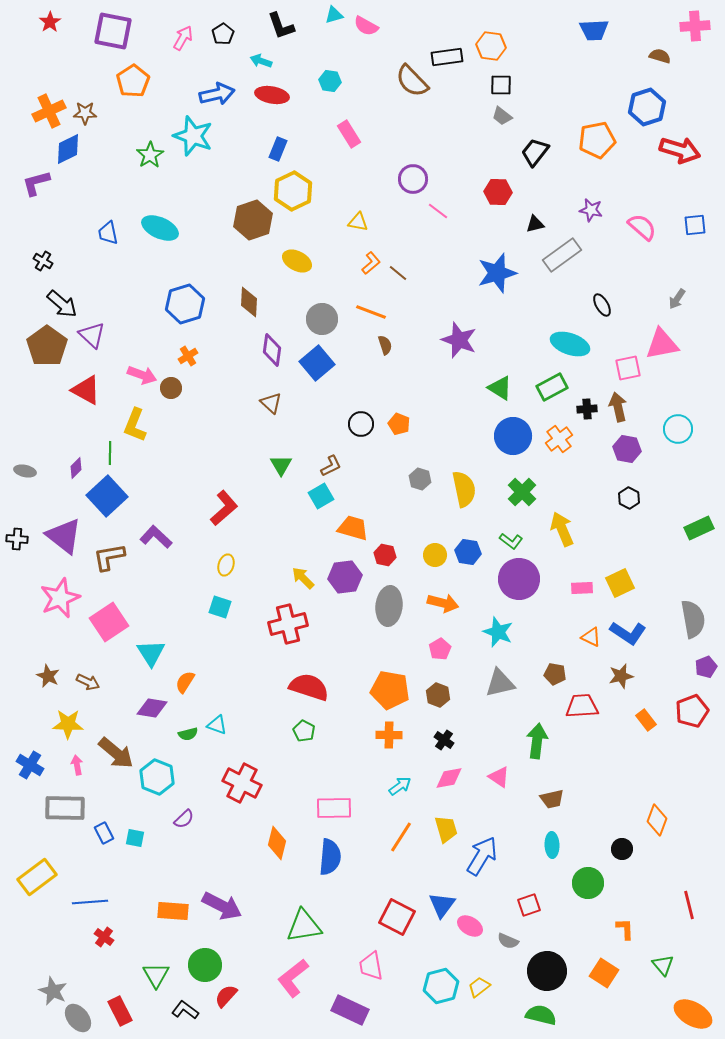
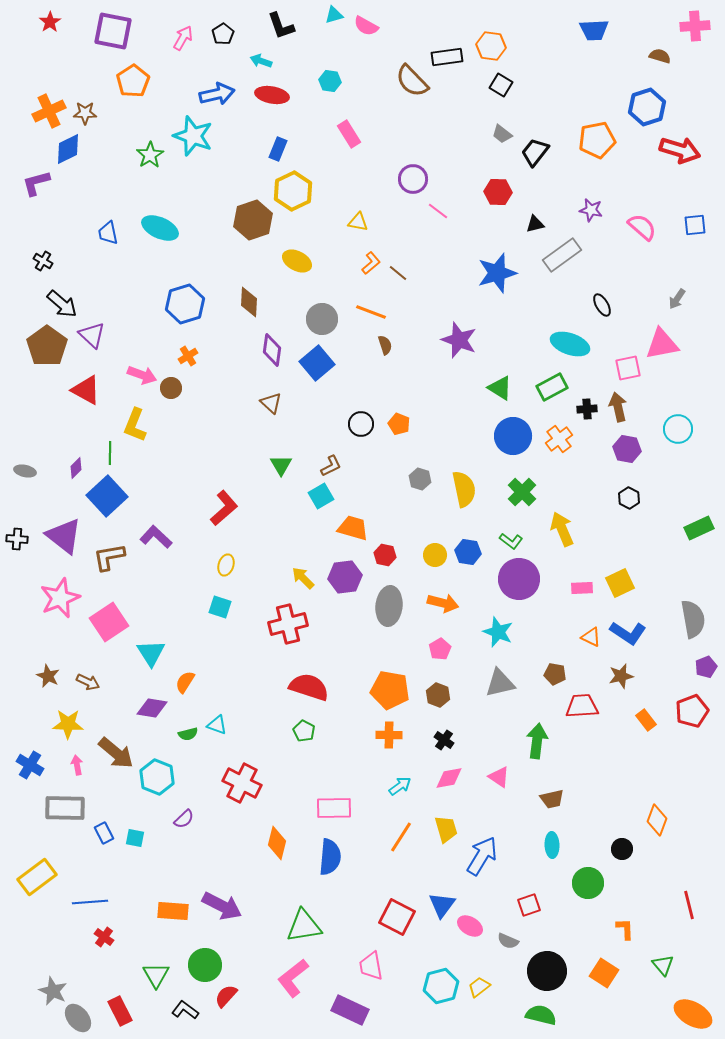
black square at (501, 85): rotated 30 degrees clockwise
gray trapezoid at (502, 116): moved 18 px down
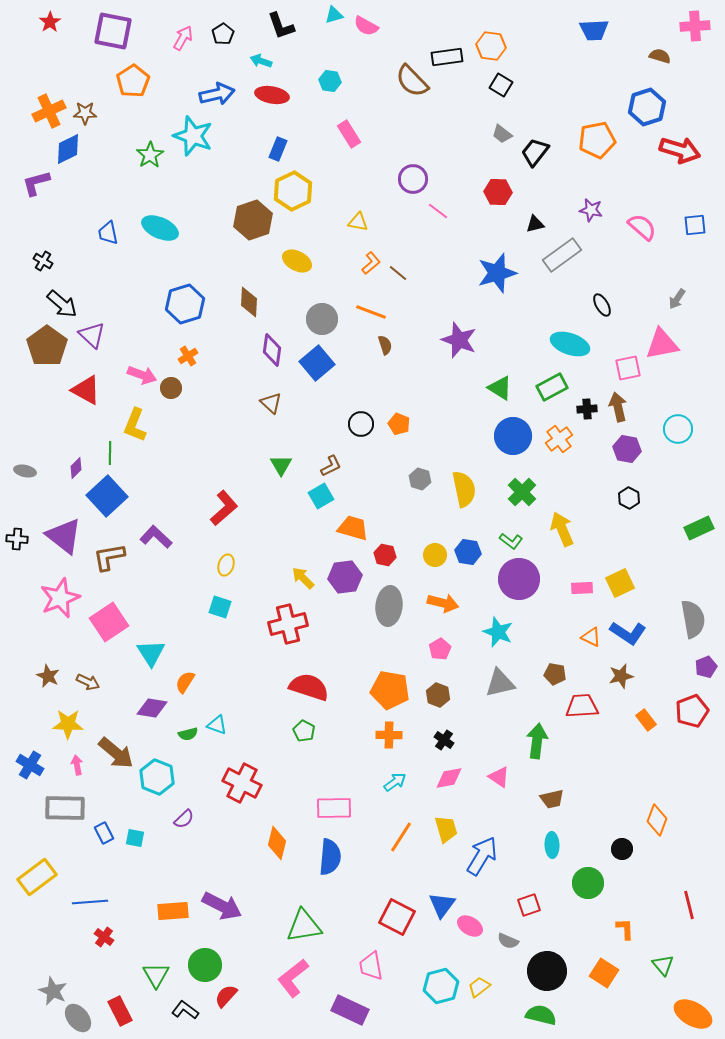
cyan arrow at (400, 786): moved 5 px left, 4 px up
orange rectangle at (173, 911): rotated 8 degrees counterclockwise
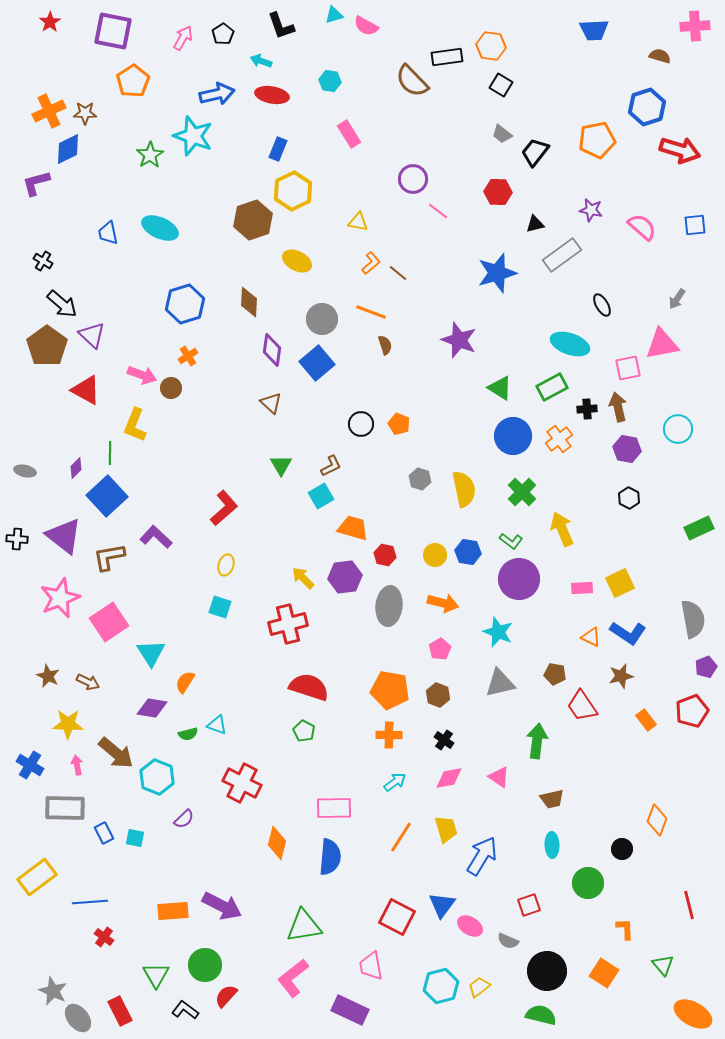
red trapezoid at (582, 706): rotated 120 degrees counterclockwise
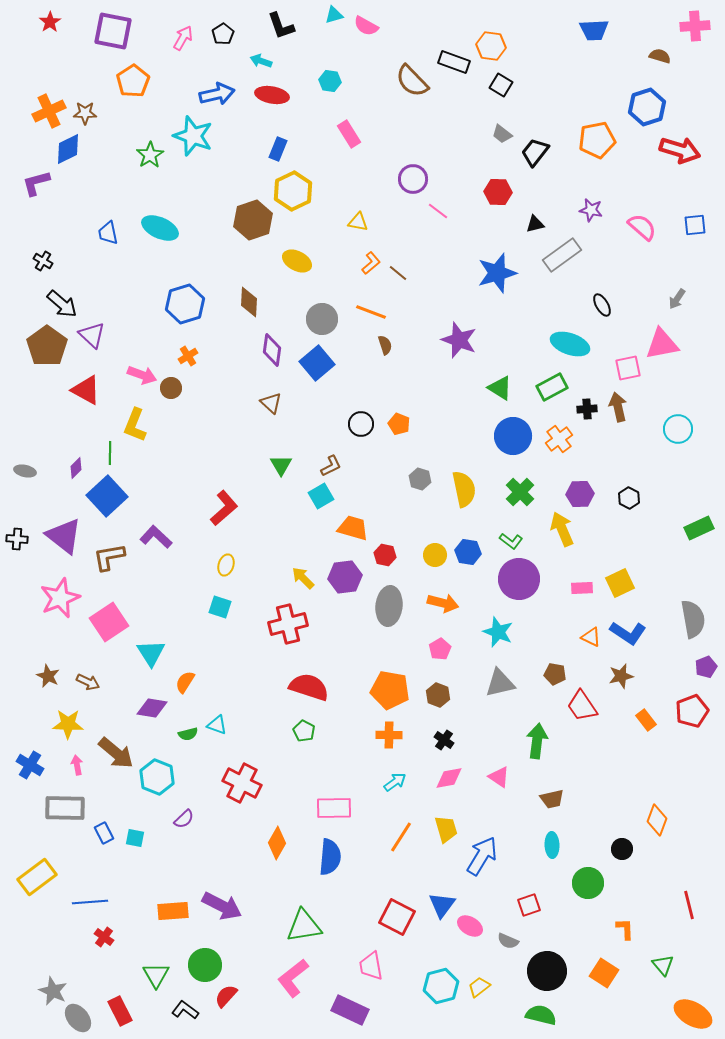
black rectangle at (447, 57): moved 7 px right, 5 px down; rotated 28 degrees clockwise
purple hexagon at (627, 449): moved 47 px left, 45 px down; rotated 12 degrees counterclockwise
green cross at (522, 492): moved 2 px left
orange diamond at (277, 843): rotated 16 degrees clockwise
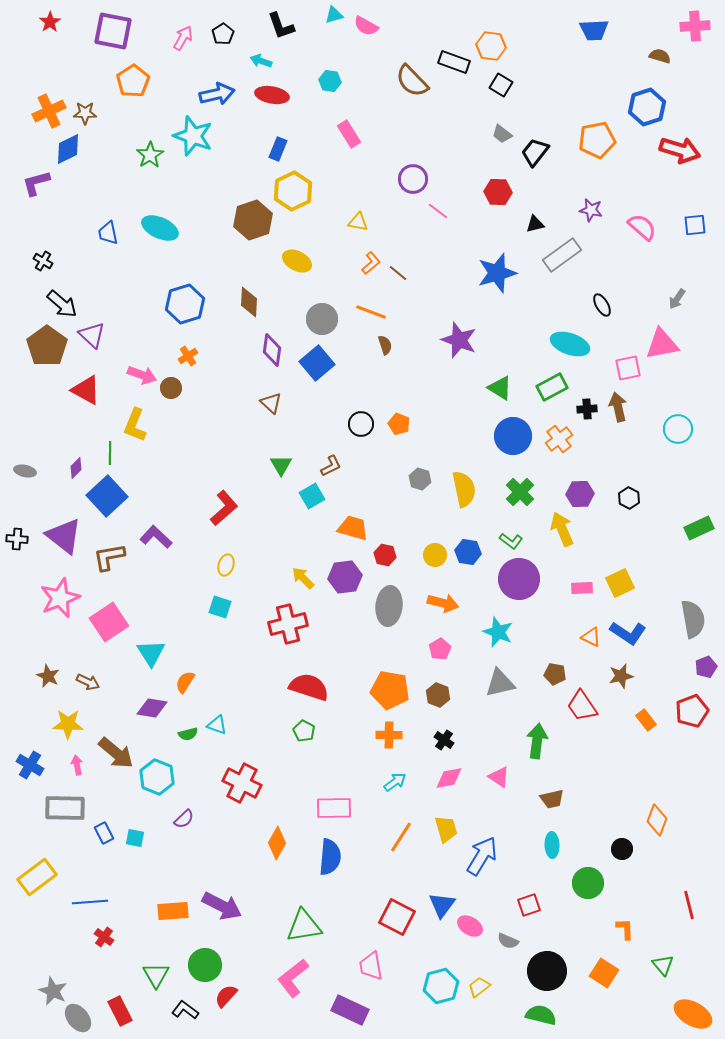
cyan square at (321, 496): moved 9 px left
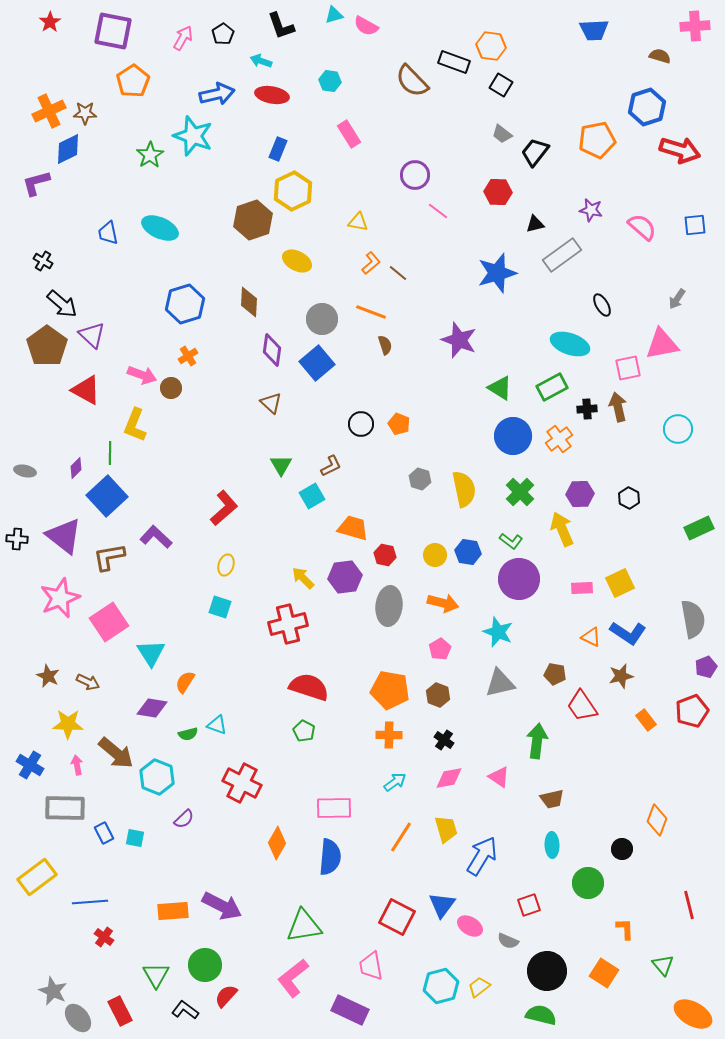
purple circle at (413, 179): moved 2 px right, 4 px up
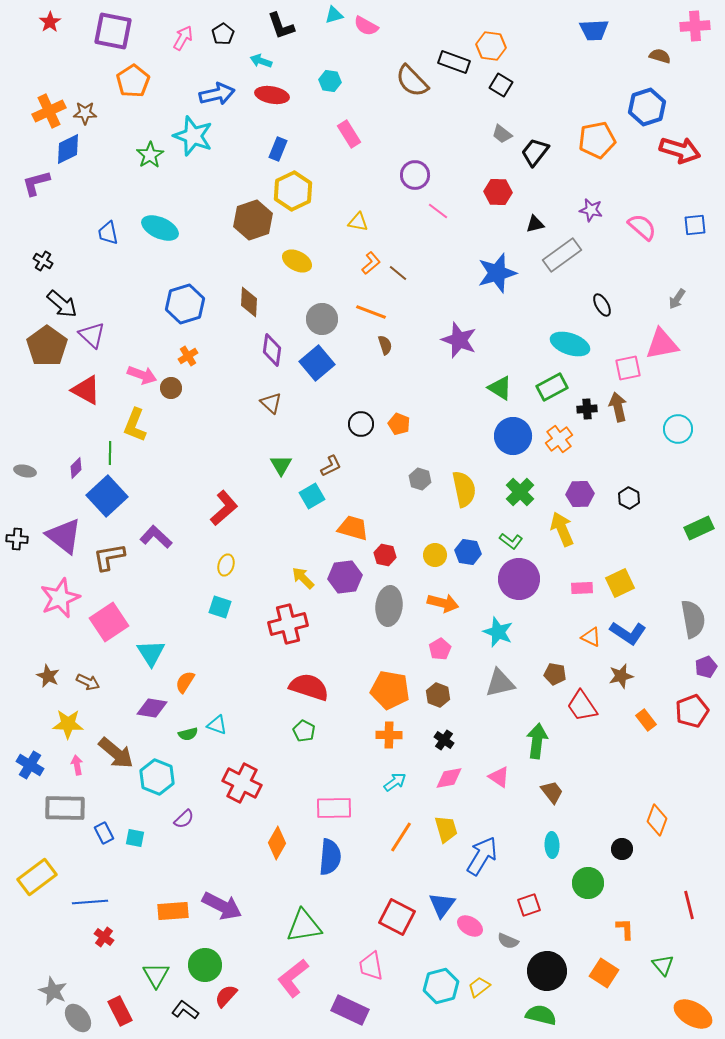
brown trapezoid at (552, 799): moved 7 px up; rotated 115 degrees counterclockwise
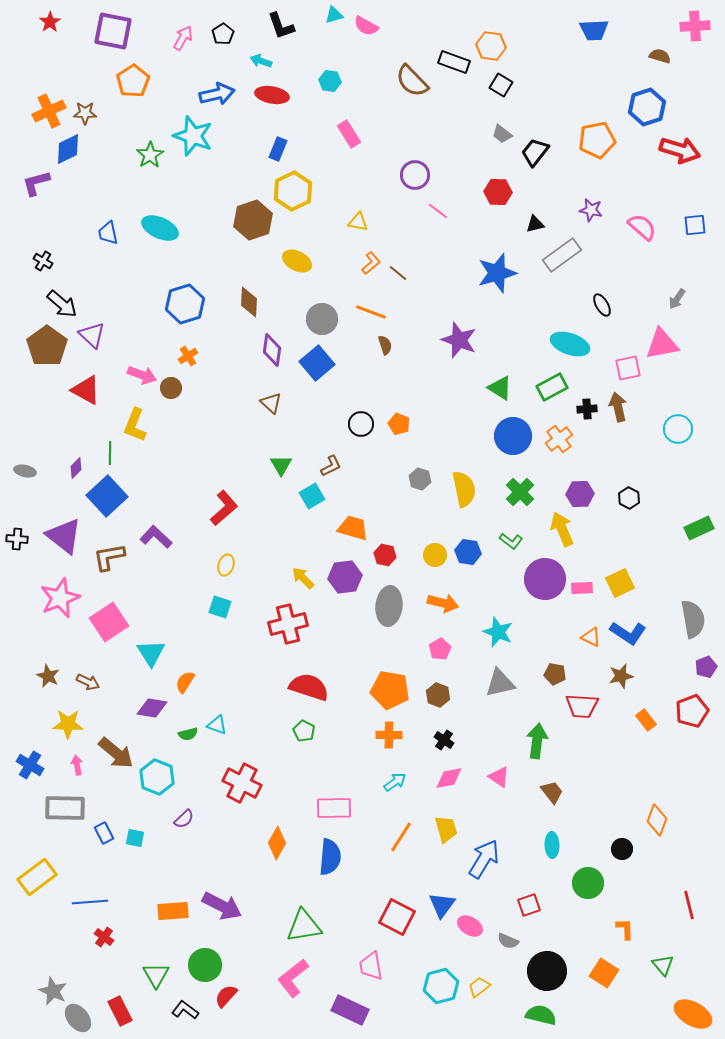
purple circle at (519, 579): moved 26 px right
red trapezoid at (582, 706): rotated 52 degrees counterclockwise
blue arrow at (482, 856): moved 2 px right, 3 px down
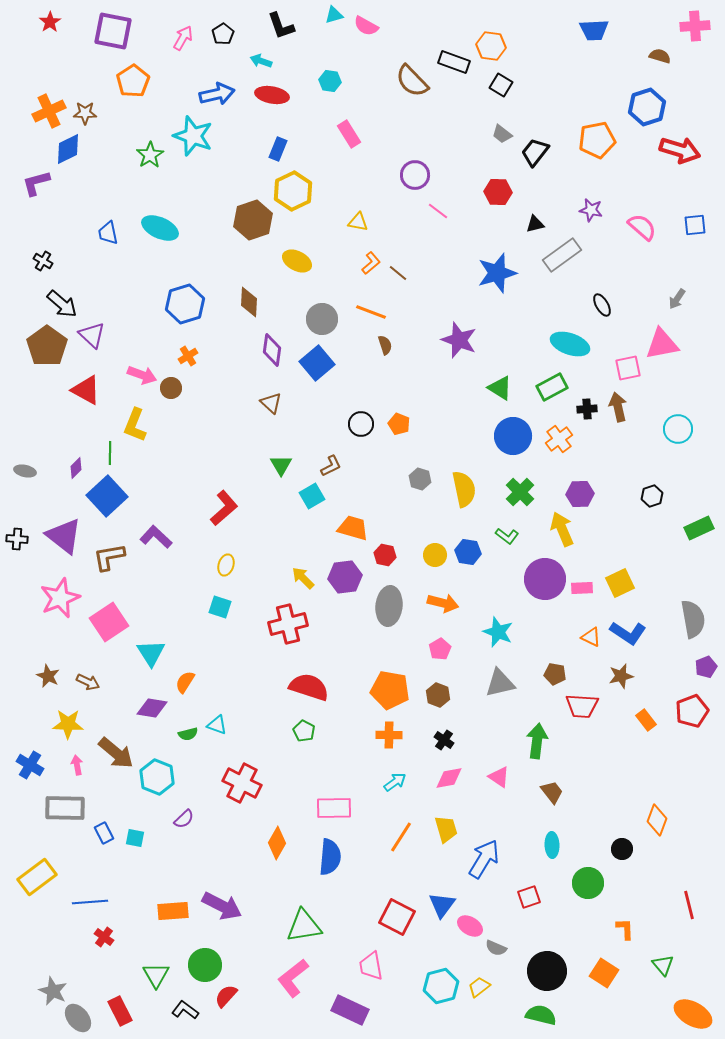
black hexagon at (629, 498): moved 23 px right, 2 px up; rotated 15 degrees clockwise
green L-shape at (511, 541): moved 4 px left, 5 px up
red square at (529, 905): moved 8 px up
gray semicircle at (508, 941): moved 12 px left, 7 px down
